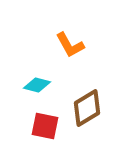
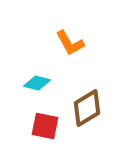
orange L-shape: moved 2 px up
cyan diamond: moved 2 px up
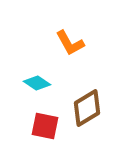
cyan diamond: rotated 20 degrees clockwise
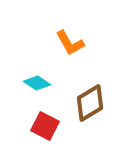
brown diamond: moved 3 px right, 5 px up
red square: rotated 16 degrees clockwise
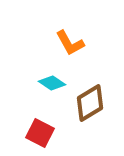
cyan diamond: moved 15 px right
red square: moved 5 px left, 7 px down
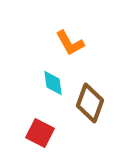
cyan diamond: moved 1 px right; rotated 48 degrees clockwise
brown diamond: rotated 39 degrees counterclockwise
